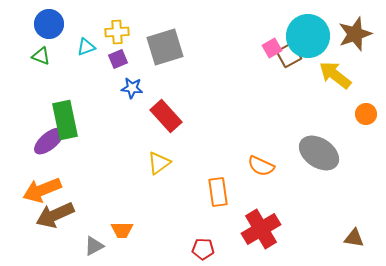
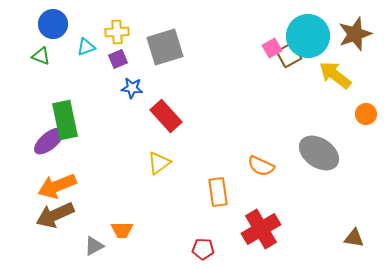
blue circle: moved 4 px right
orange arrow: moved 15 px right, 4 px up
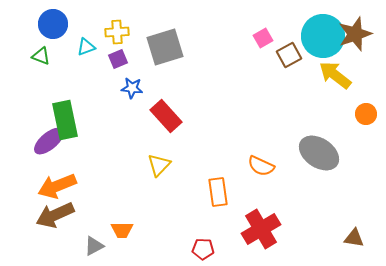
cyan circle: moved 15 px right
pink square: moved 9 px left, 10 px up
yellow triangle: moved 2 px down; rotated 10 degrees counterclockwise
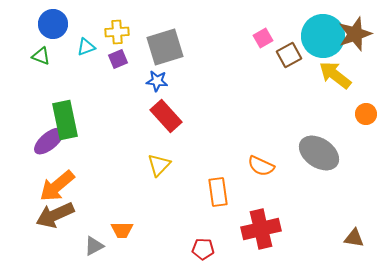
blue star: moved 25 px right, 7 px up
orange arrow: rotated 18 degrees counterclockwise
red cross: rotated 18 degrees clockwise
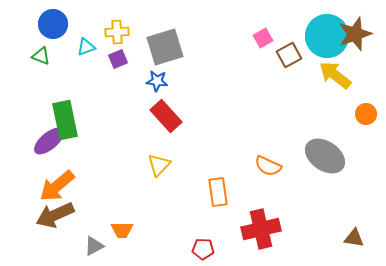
cyan circle: moved 4 px right
gray ellipse: moved 6 px right, 3 px down
orange semicircle: moved 7 px right
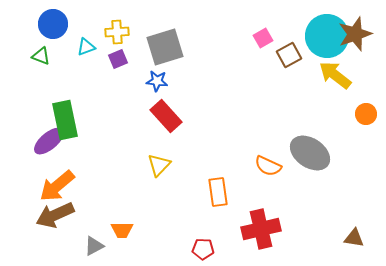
gray ellipse: moved 15 px left, 3 px up
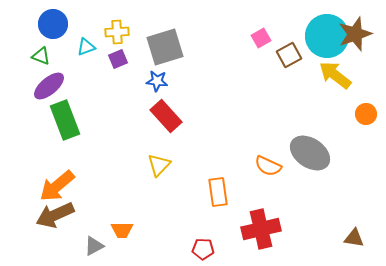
pink square: moved 2 px left
green rectangle: rotated 9 degrees counterclockwise
purple ellipse: moved 55 px up
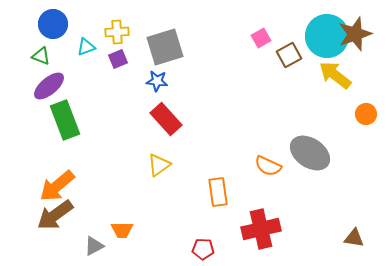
red rectangle: moved 3 px down
yellow triangle: rotated 10 degrees clockwise
brown arrow: rotated 12 degrees counterclockwise
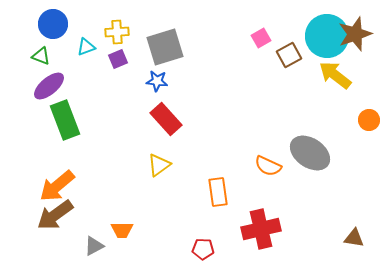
orange circle: moved 3 px right, 6 px down
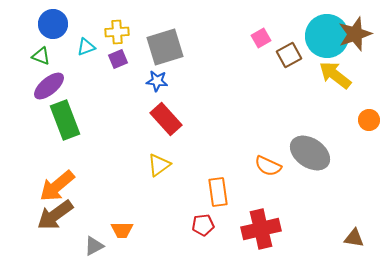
red pentagon: moved 24 px up; rotated 10 degrees counterclockwise
